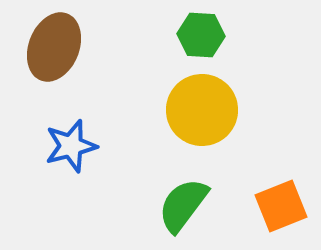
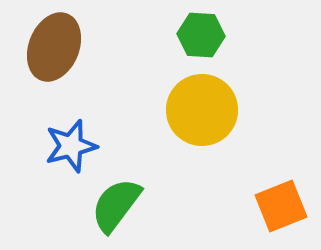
green semicircle: moved 67 px left
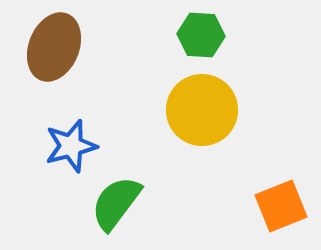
green semicircle: moved 2 px up
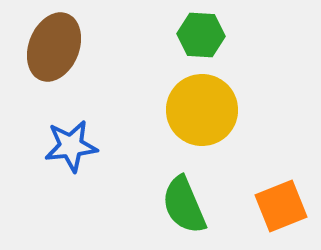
blue star: rotated 8 degrees clockwise
green semicircle: moved 68 px right, 2 px down; rotated 60 degrees counterclockwise
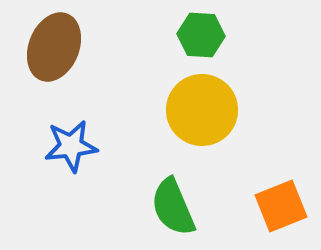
green semicircle: moved 11 px left, 2 px down
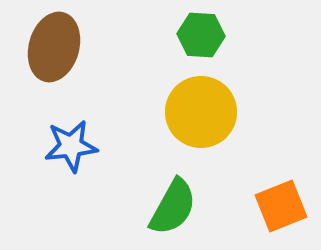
brown ellipse: rotated 6 degrees counterclockwise
yellow circle: moved 1 px left, 2 px down
green semicircle: rotated 128 degrees counterclockwise
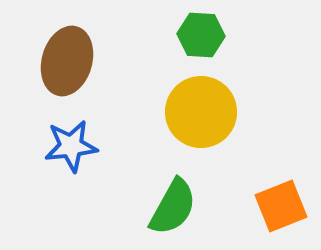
brown ellipse: moved 13 px right, 14 px down
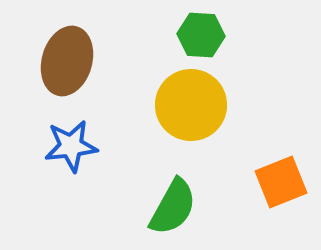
yellow circle: moved 10 px left, 7 px up
orange square: moved 24 px up
